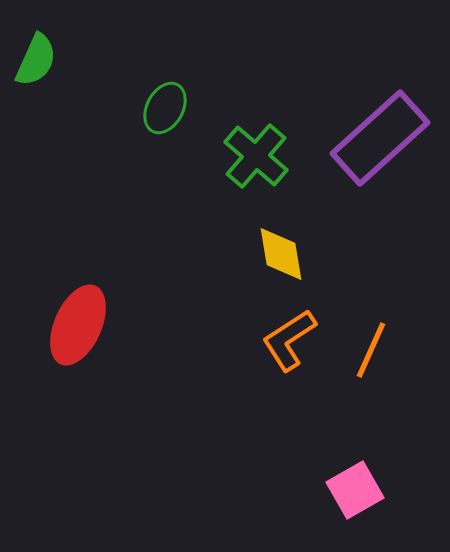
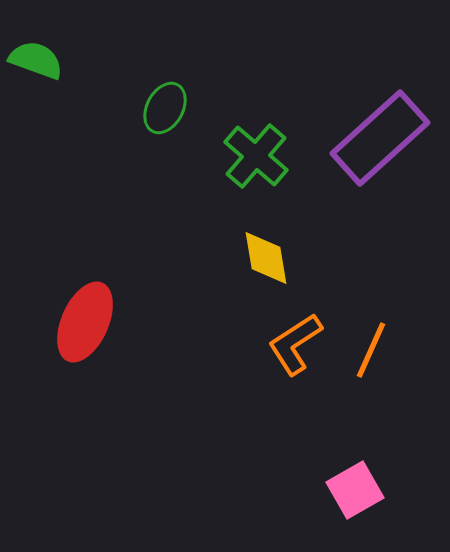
green semicircle: rotated 94 degrees counterclockwise
yellow diamond: moved 15 px left, 4 px down
red ellipse: moved 7 px right, 3 px up
orange L-shape: moved 6 px right, 4 px down
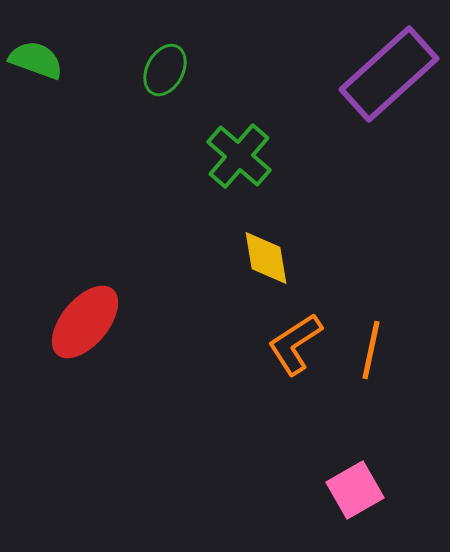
green ellipse: moved 38 px up
purple rectangle: moved 9 px right, 64 px up
green cross: moved 17 px left
red ellipse: rotated 16 degrees clockwise
orange line: rotated 12 degrees counterclockwise
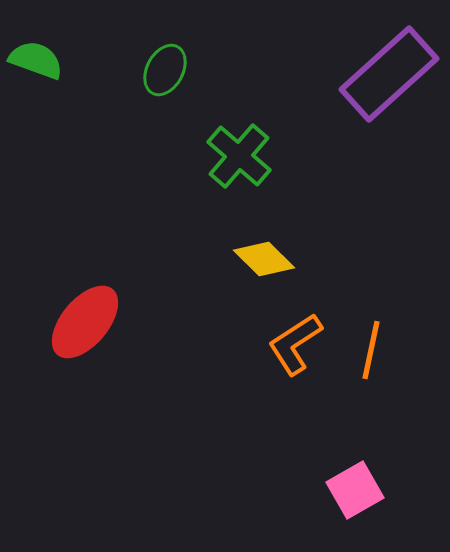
yellow diamond: moved 2 px left, 1 px down; rotated 36 degrees counterclockwise
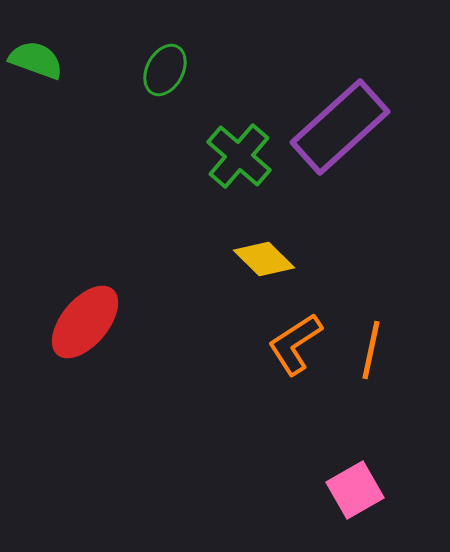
purple rectangle: moved 49 px left, 53 px down
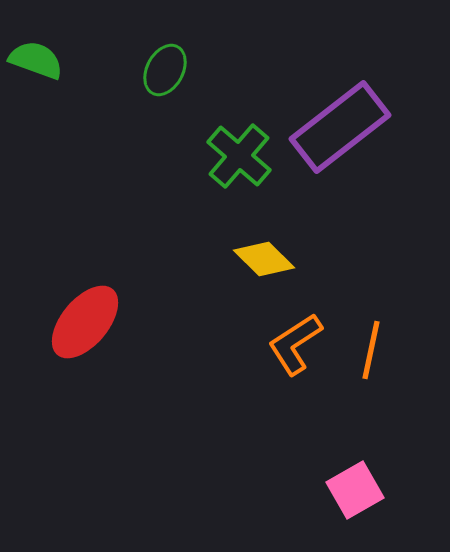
purple rectangle: rotated 4 degrees clockwise
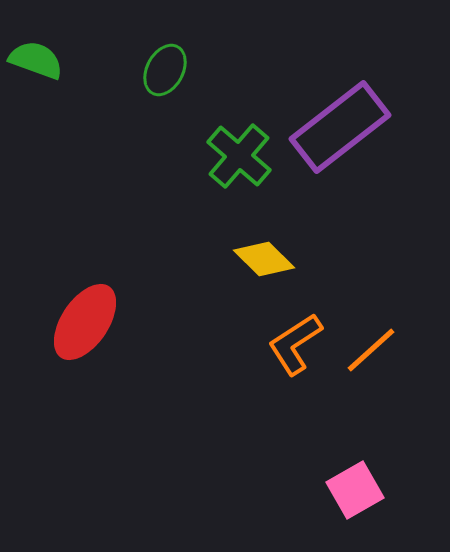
red ellipse: rotated 6 degrees counterclockwise
orange line: rotated 36 degrees clockwise
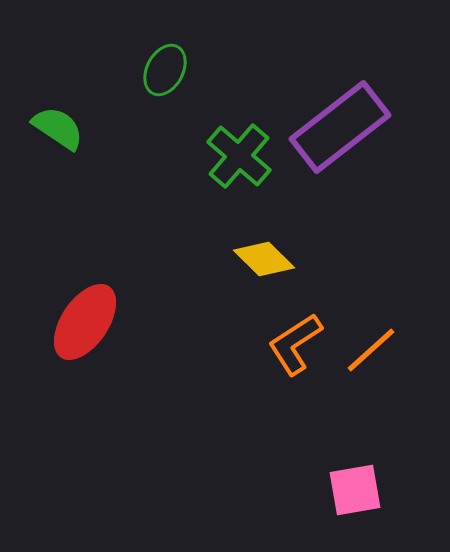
green semicircle: moved 22 px right, 68 px down; rotated 14 degrees clockwise
pink square: rotated 20 degrees clockwise
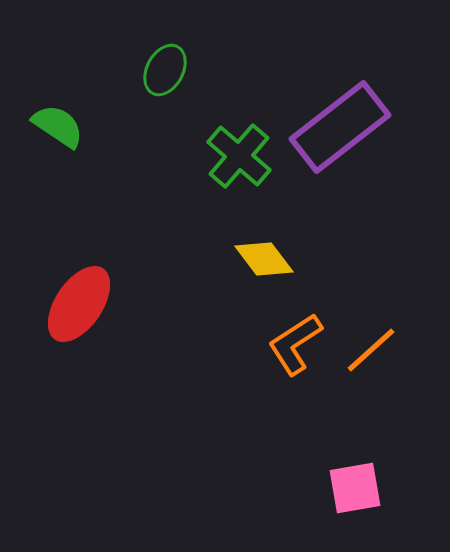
green semicircle: moved 2 px up
yellow diamond: rotated 8 degrees clockwise
red ellipse: moved 6 px left, 18 px up
pink square: moved 2 px up
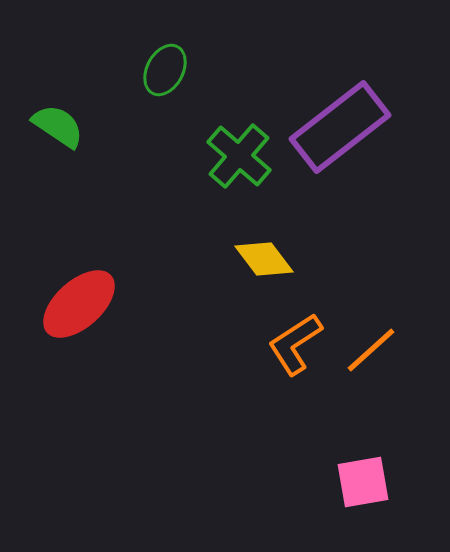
red ellipse: rotated 14 degrees clockwise
pink square: moved 8 px right, 6 px up
